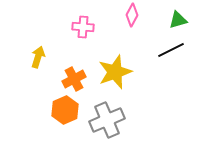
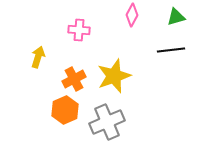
green triangle: moved 2 px left, 3 px up
pink cross: moved 4 px left, 3 px down
black line: rotated 20 degrees clockwise
yellow star: moved 1 px left, 4 px down
gray cross: moved 2 px down
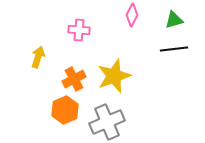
green triangle: moved 2 px left, 3 px down
black line: moved 3 px right, 1 px up
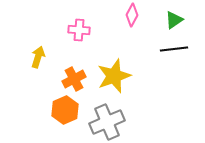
green triangle: rotated 18 degrees counterclockwise
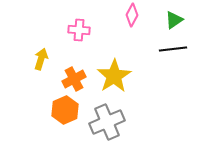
black line: moved 1 px left
yellow arrow: moved 3 px right, 2 px down
yellow star: rotated 12 degrees counterclockwise
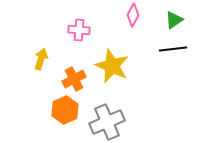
pink diamond: moved 1 px right
yellow star: moved 2 px left, 10 px up; rotated 16 degrees counterclockwise
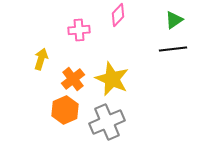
pink diamond: moved 15 px left; rotated 15 degrees clockwise
pink cross: rotated 10 degrees counterclockwise
yellow star: moved 13 px down
orange cross: moved 1 px left; rotated 10 degrees counterclockwise
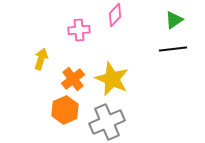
pink diamond: moved 3 px left
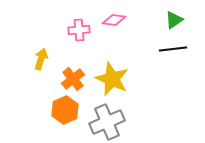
pink diamond: moved 1 px left, 5 px down; rotated 55 degrees clockwise
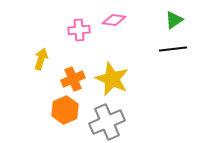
orange cross: rotated 15 degrees clockwise
